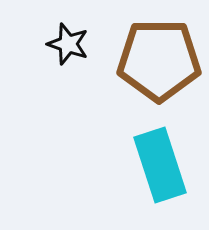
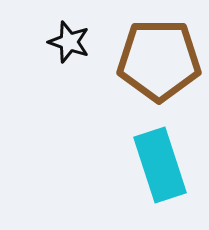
black star: moved 1 px right, 2 px up
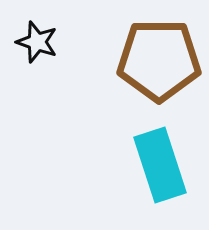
black star: moved 32 px left
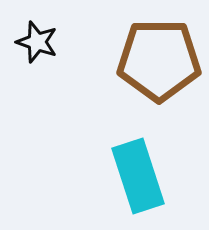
cyan rectangle: moved 22 px left, 11 px down
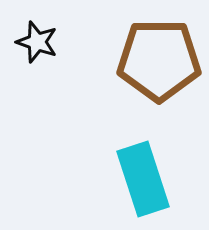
cyan rectangle: moved 5 px right, 3 px down
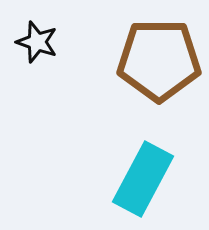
cyan rectangle: rotated 46 degrees clockwise
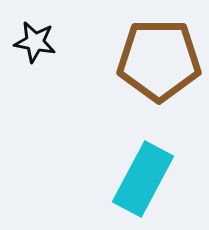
black star: moved 2 px left; rotated 9 degrees counterclockwise
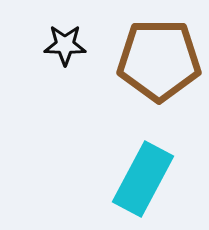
black star: moved 30 px right, 3 px down; rotated 9 degrees counterclockwise
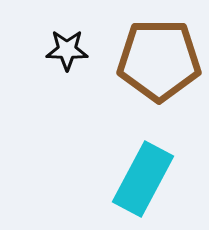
black star: moved 2 px right, 5 px down
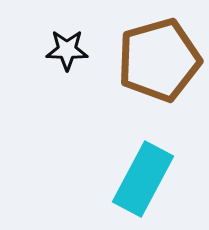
brown pentagon: rotated 16 degrees counterclockwise
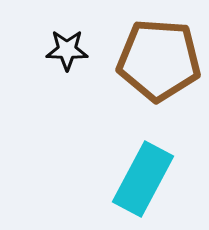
brown pentagon: rotated 20 degrees clockwise
